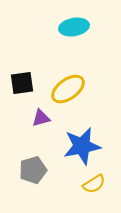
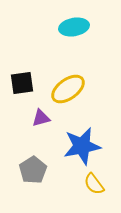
gray pentagon: rotated 16 degrees counterclockwise
yellow semicircle: rotated 85 degrees clockwise
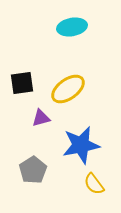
cyan ellipse: moved 2 px left
blue star: moved 1 px left, 1 px up
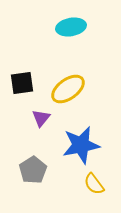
cyan ellipse: moved 1 px left
purple triangle: rotated 36 degrees counterclockwise
